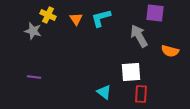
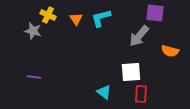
gray arrow: rotated 110 degrees counterclockwise
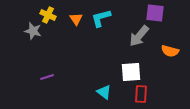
purple line: moved 13 px right; rotated 24 degrees counterclockwise
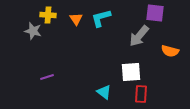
yellow cross: rotated 21 degrees counterclockwise
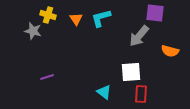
yellow cross: rotated 14 degrees clockwise
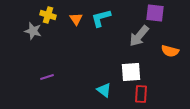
cyan triangle: moved 2 px up
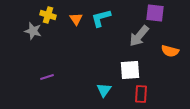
white square: moved 1 px left, 2 px up
cyan triangle: rotated 28 degrees clockwise
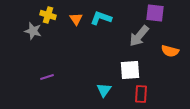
cyan L-shape: rotated 35 degrees clockwise
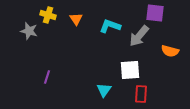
cyan L-shape: moved 9 px right, 8 px down
gray star: moved 4 px left
purple line: rotated 56 degrees counterclockwise
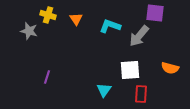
orange semicircle: moved 17 px down
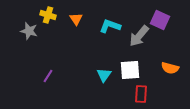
purple square: moved 5 px right, 7 px down; rotated 18 degrees clockwise
purple line: moved 1 px right, 1 px up; rotated 16 degrees clockwise
cyan triangle: moved 15 px up
